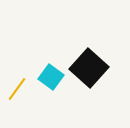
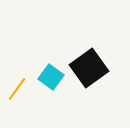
black square: rotated 12 degrees clockwise
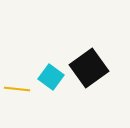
yellow line: rotated 60 degrees clockwise
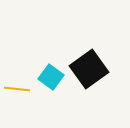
black square: moved 1 px down
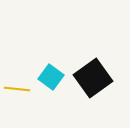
black square: moved 4 px right, 9 px down
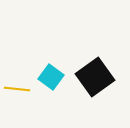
black square: moved 2 px right, 1 px up
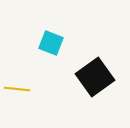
cyan square: moved 34 px up; rotated 15 degrees counterclockwise
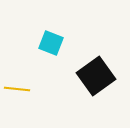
black square: moved 1 px right, 1 px up
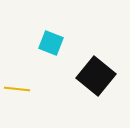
black square: rotated 15 degrees counterclockwise
